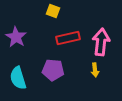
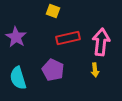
purple pentagon: rotated 20 degrees clockwise
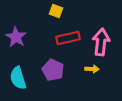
yellow square: moved 3 px right
yellow arrow: moved 3 px left, 1 px up; rotated 80 degrees counterclockwise
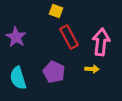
red rectangle: moved 1 px right, 1 px up; rotated 75 degrees clockwise
purple pentagon: moved 1 px right, 2 px down
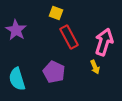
yellow square: moved 2 px down
purple star: moved 7 px up
pink arrow: moved 3 px right; rotated 12 degrees clockwise
yellow arrow: moved 3 px right, 2 px up; rotated 64 degrees clockwise
cyan semicircle: moved 1 px left, 1 px down
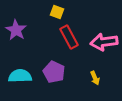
yellow square: moved 1 px right, 1 px up
pink arrow: rotated 116 degrees counterclockwise
yellow arrow: moved 11 px down
cyan semicircle: moved 3 px right, 3 px up; rotated 105 degrees clockwise
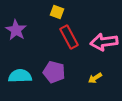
purple pentagon: rotated 10 degrees counterclockwise
yellow arrow: rotated 80 degrees clockwise
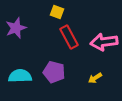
purple star: moved 2 px up; rotated 20 degrees clockwise
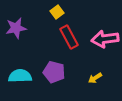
yellow square: rotated 32 degrees clockwise
purple star: rotated 10 degrees clockwise
pink arrow: moved 1 px right, 3 px up
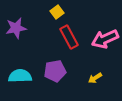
pink arrow: rotated 16 degrees counterclockwise
purple pentagon: moved 1 px right, 1 px up; rotated 25 degrees counterclockwise
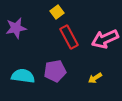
cyan semicircle: moved 3 px right; rotated 10 degrees clockwise
